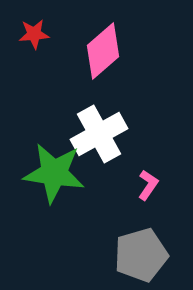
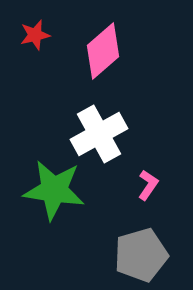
red star: moved 1 px right, 1 px down; rotated 8 degrees counterclockwise
green star: moved 17 px down
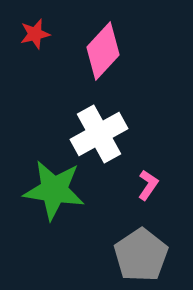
red star: moved 1 px up
pink diamond: rotated 6 degrees counterclockwise
gray pentagon: rotated 18 degrees counterclockwise
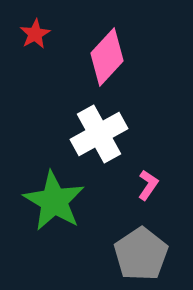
red star: rotated 16 degrees counterclockwise
pink diamond: moved 4 px right, 6 px down
green star: moved 11 px down; rotated 22 degrees clockwise
gray pentagon: moved 1 px up
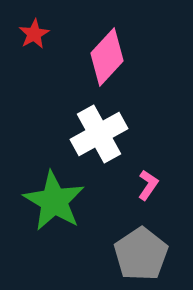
red star: moved 1 px left
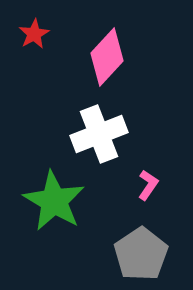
white cross: rotated 8 degrees clockwise
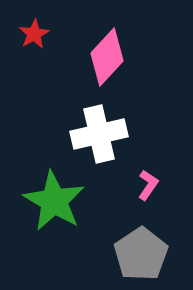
white cross: rotated 8 degrees clockwise
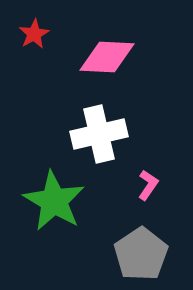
pink diamond: rotated 50 degrees clockwise
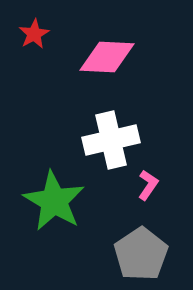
white cross: moved 12 px right, 6 px down
